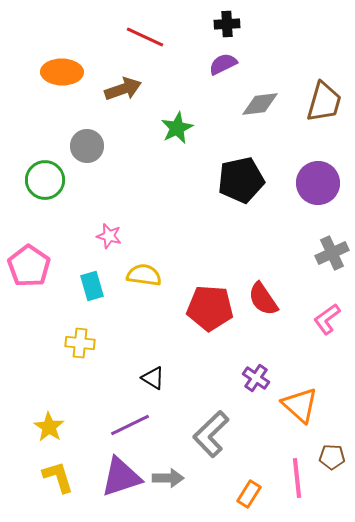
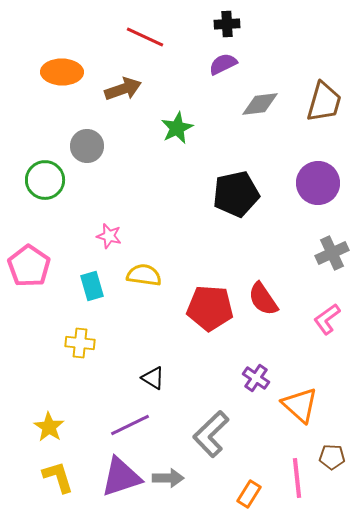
black pentagon: moved 5 px left, 14 px down
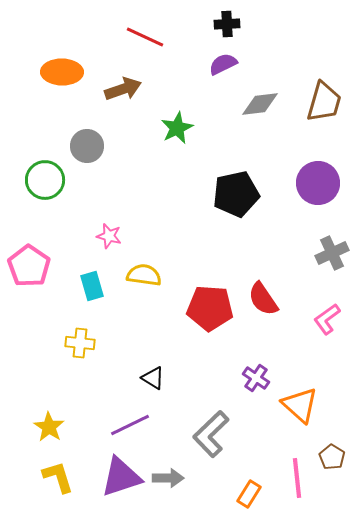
brown pentagon: rotated 30 degrees clockwise
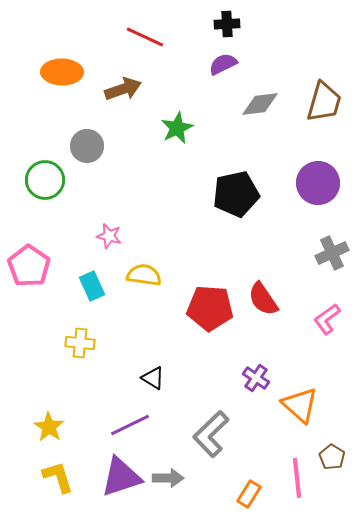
cyan rectangle: rotated 8 degrees counterclockwise
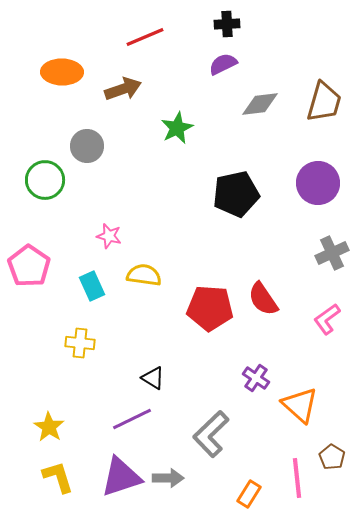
red line: rotated 48 degrees counterclockwise
purple line: moved 2 px right, 6 px up
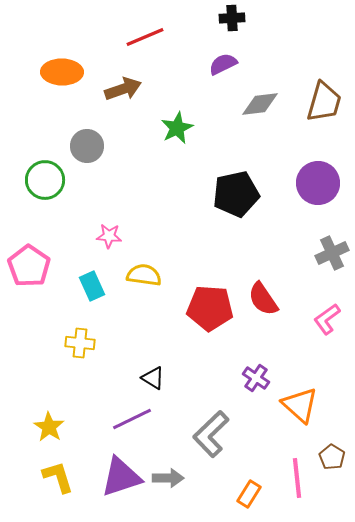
black cross: moved 5 px right, 6 px up
pink star: rotated 10 degrees counterclockwise
